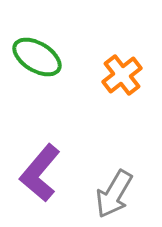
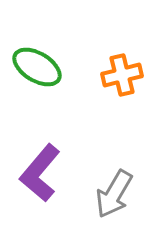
green ellipse: moved 10 px down
orange cross: rotated 24 degrees clockwise
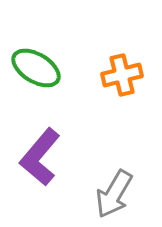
green ellipse: moved 1 px left, 1 px down
purple L-shape: moved 16 px up
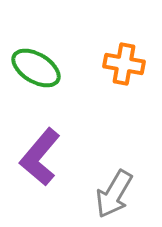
orange cross: moved 2 px right, 11 px up; rotated 24 degrees clockwise
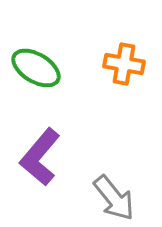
gray arrow: moved 4 px down; rotated 69 degrees counterclockwise
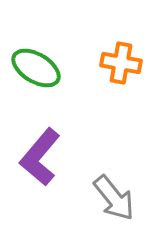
orange cross: moved 3 px left, 1 px up
